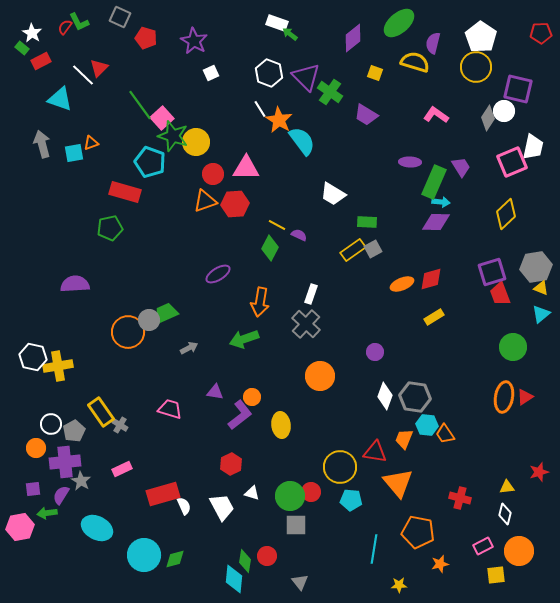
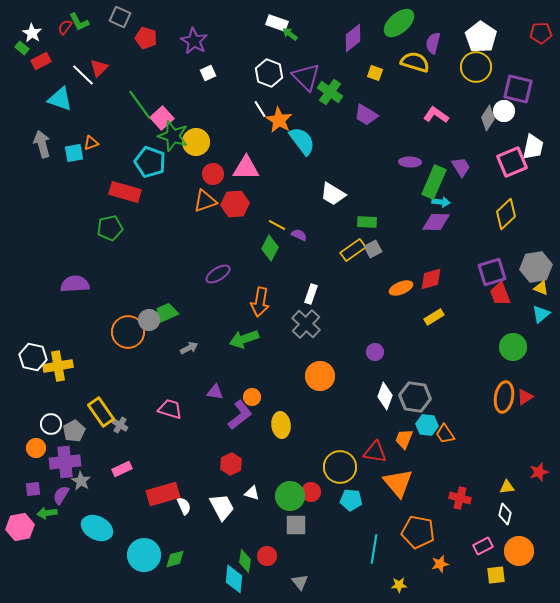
white square at (211, 73): moved 3 px left
orange ellipse at (402, 284): moved 1 px left, 4 px down
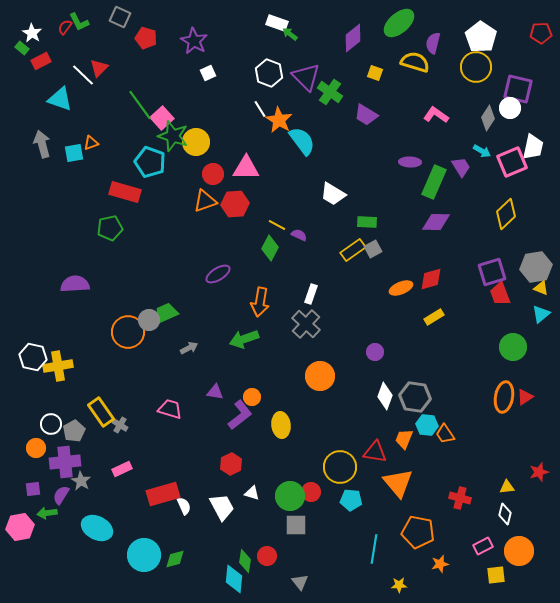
white circle at (504, 111): moved 6 px right, 3 px up
cyan arrow at (441, 202): moved 41 px right, 51 px up; rotated 24 degrees clockwise
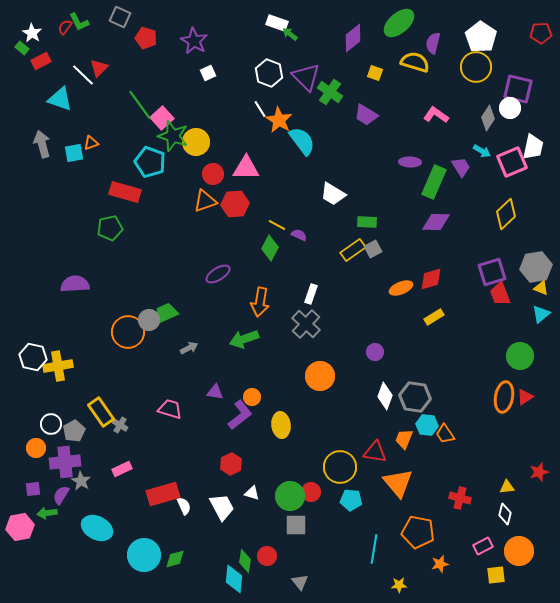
green circle at (513, 347): moved 7 px right, 9 px down
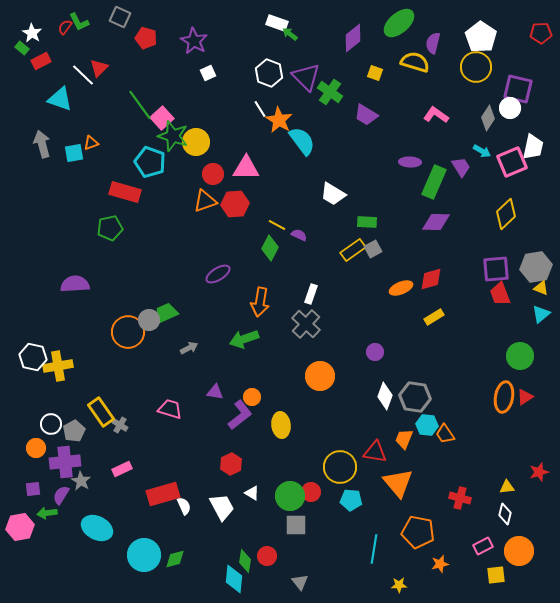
purple square at (492, 272): moved 4 px right, 3 px up; rotated 12 degrees clockwise
white triangle at (252, 493): rotated 14 degrees clockwise
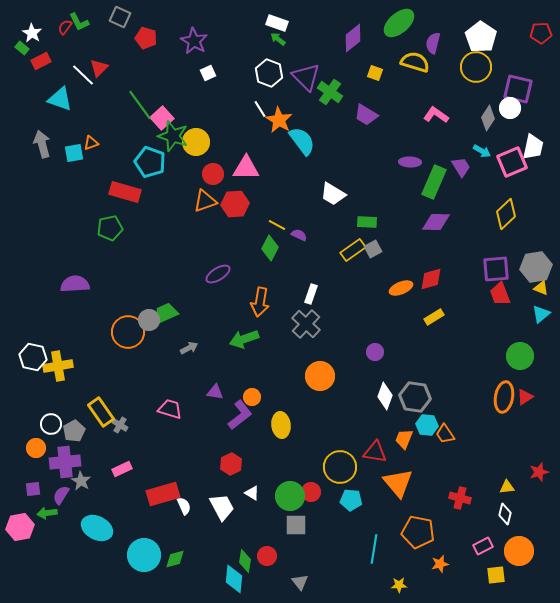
green arrow at (290, 34): moved 12 px left, 5 px down
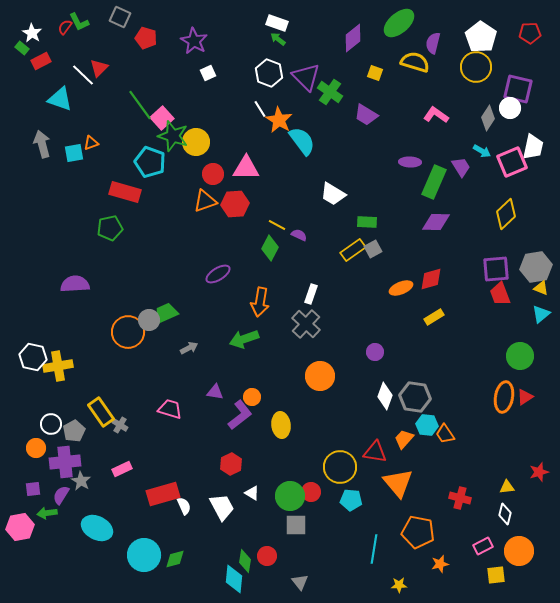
red pentagon at (541, 33): moved 11 px left
orange trapezoid at (404, 439): rotated 20 degrees clockwise
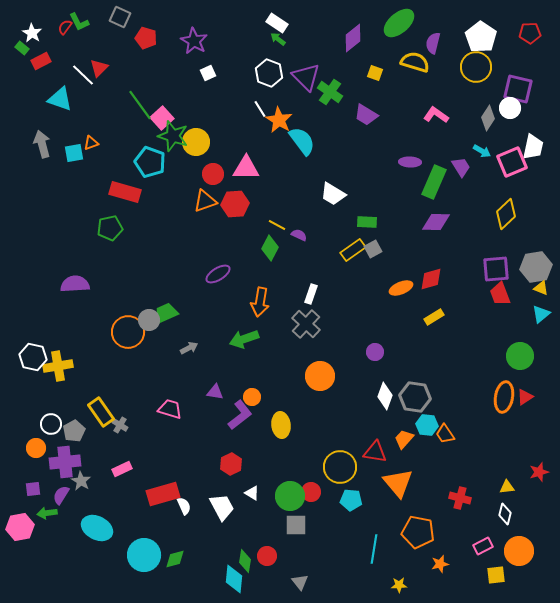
white rectangle at (277, 23): rotated 15 degrees clockwise
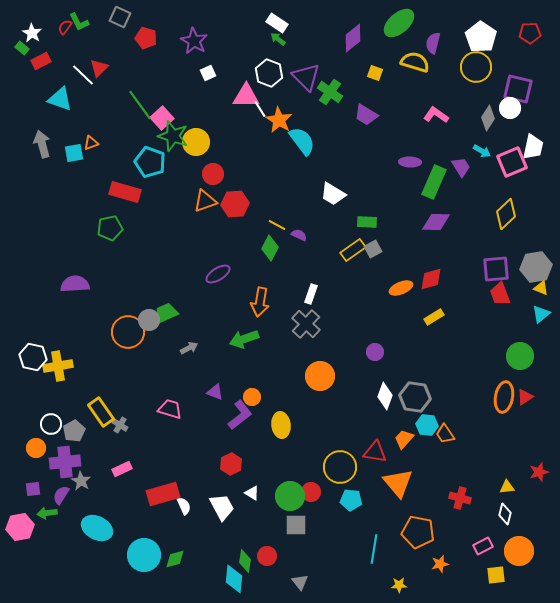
pink triangle at (246, 168): moved 72 px up
purple triangle at (215, 392): rotated 12 degrees clockwise
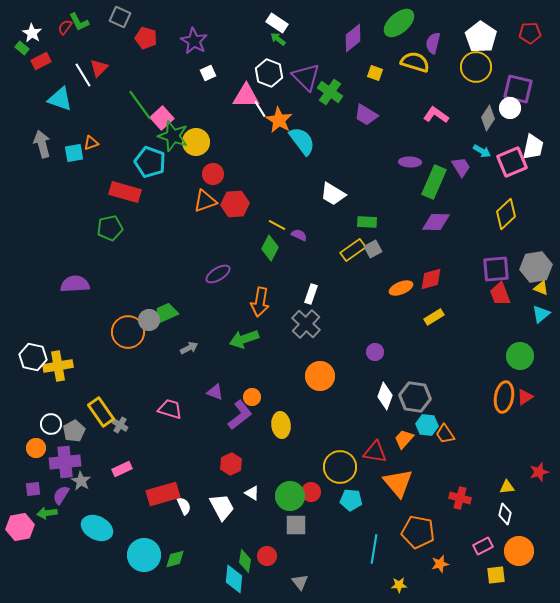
white line at (83, 75): rotated 15 degrees clockwise
